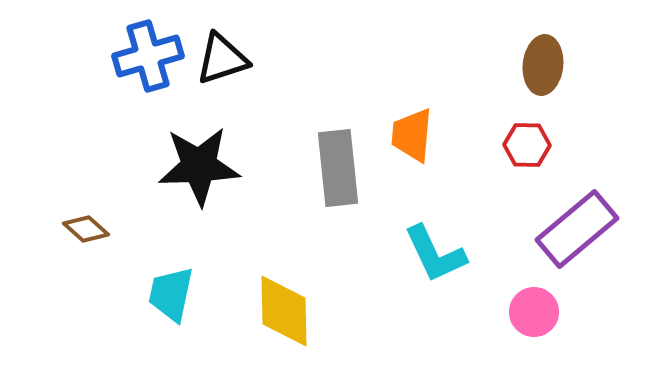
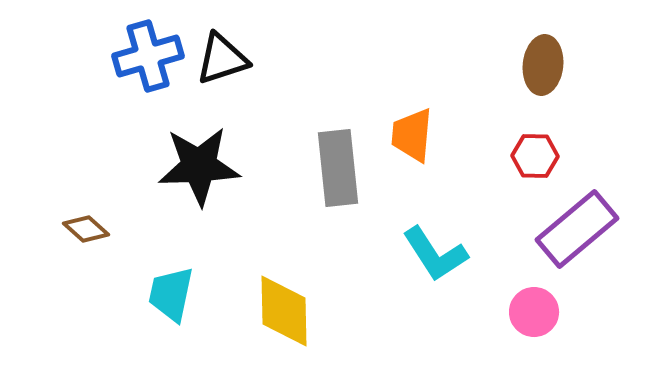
red hexagon: moved 8 px right, 11 px down
cyan L-shape: rotated 8 degrees counterclockwise
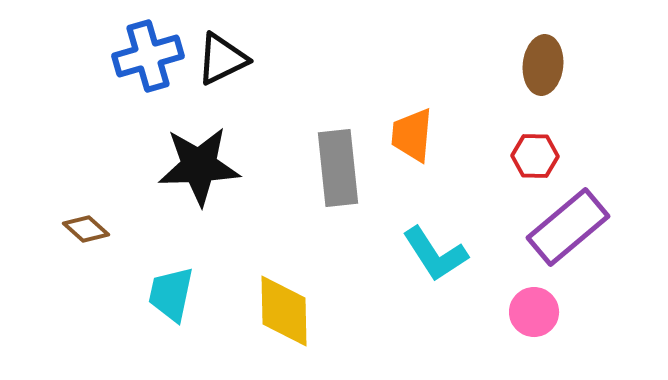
black triangle: rotated 8 degrees counterclockwise
purple rectangle: moved 9 px left, 2 px up
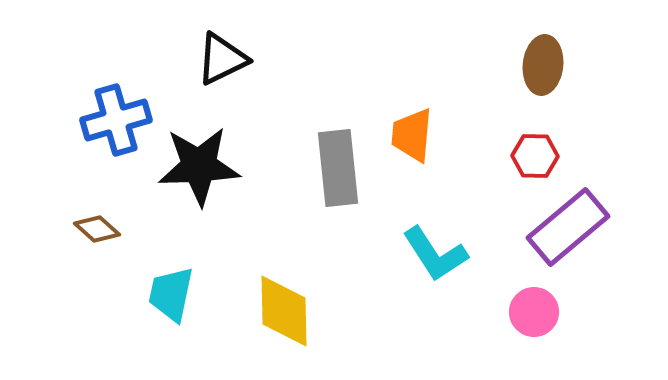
blue cross: moved 32 px left, 64 px down
brown diamond: moved 11 px right
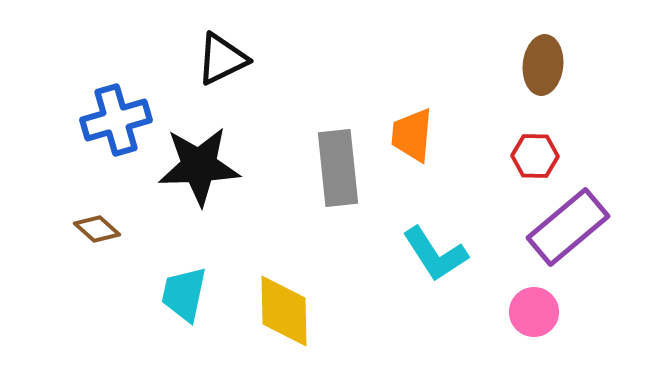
cyan trapezoid: moved 13 px right
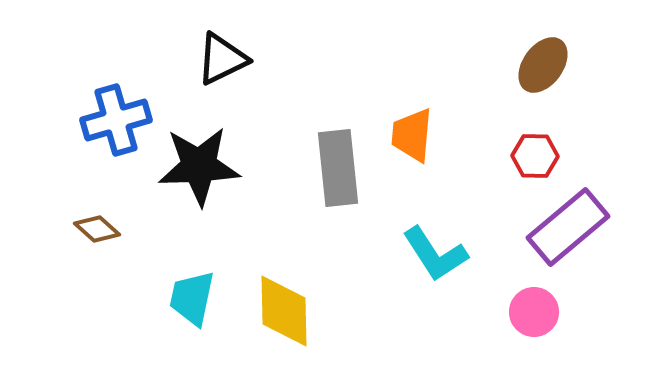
brown ellipse: rotated 30 degrees clockwise
cyan trapezoid: moved 8 px right, 4 px down
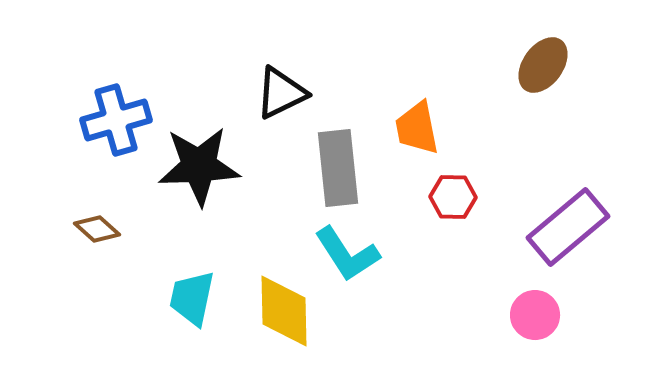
black triangle: moved 59 px right, 34 px down
orange trapezoid: moved 5 px right, 7 px up; rotated 16 degrees counterclockwise
red hexagon: moved 82 px left, 41 px down
cyan L-shape: moved 88 px left
pink circle: moved 1 px right, 3 px down
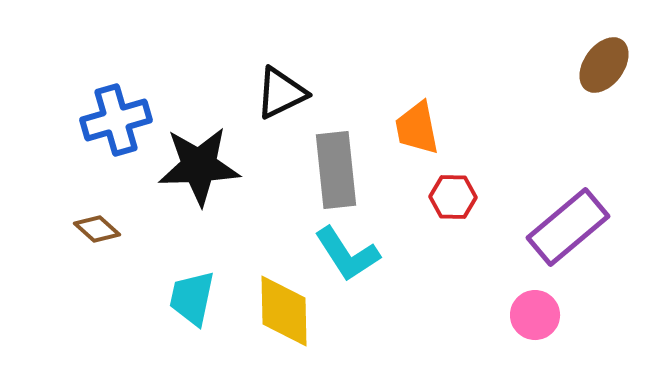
brown ellipse: moved 61 px right
gray rectangle: moved 2 px left, 2 px down
